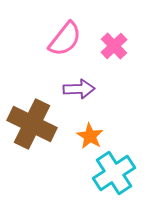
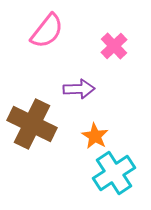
pink semicircle: moved 18 px left, 8 px up
orange star: moved 5 px right
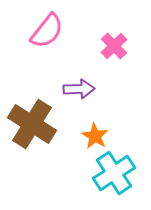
brown cross: rotated 6 degrees clockwise
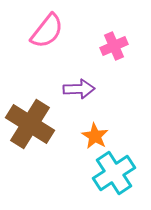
pink cross: rotated 20 degrees clockwise
brown cross: moved 2 px left
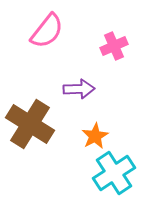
orange star: rotated 12 degrees clockwise
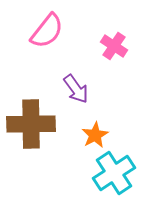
pink cross: rotated 32 degrees counterclockwise
purple arrow: moved 3 px left; rotated 56 degrees clockwise
brown cross: moved 1 px right; rotated 33 degrees counterclockwise
orange star: moved 1 px up
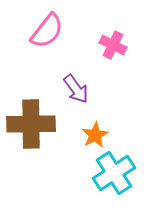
pink cross: moved 1 px left, 1 px up; rotated 8 degrees counterclockwise
